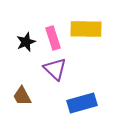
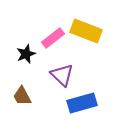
yellow rectangle: moved 2 px down; rotated 20 degrees clockwise
pink rectangle: rotated 70 degrees clockwise
black star: moved 12 px down
purple triangle: moved 7 px right, 6 px down
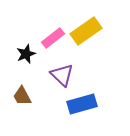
yellow rectangle: rotated 56 degrees counterclockwise
blue rectangle: moved 1 px down
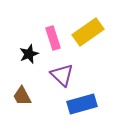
yellow rectangle: moved 2 px right, 1 px down
pink rectangle: rotated 70 degrees counterclockwise
black star: moved 3 px right
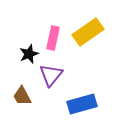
pink rectangle: rotated 30 degrees clockwise
purple triangle: moved 11 px left; rotated 25 degrees clockwise
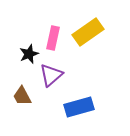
purple triangle: rotated 10 degrees clockwise
blue rectangle: moved 3 px left, 3 px down
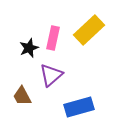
yellow rectangle: moved 1 px right, 2 px up; rotated 8 degrees counterclockwise
black star: moved 6 px up
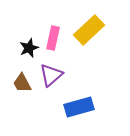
brown trapezoid: moved 13 px up
